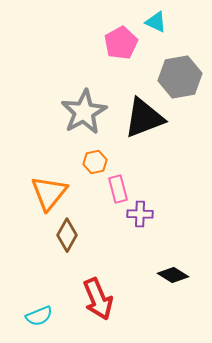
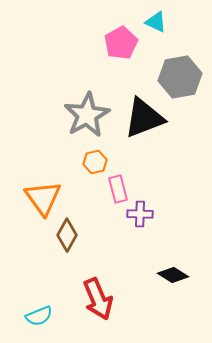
gray star: moved 3 px right, 3 px down
orange triangle: moved 6 px left, 5 px down; rotated 15 degrees counterclockwise
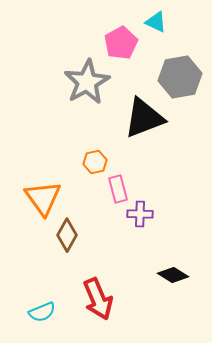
gray star: moved 33 px up
cyan semicircle: moved 3 px right, 4 px up
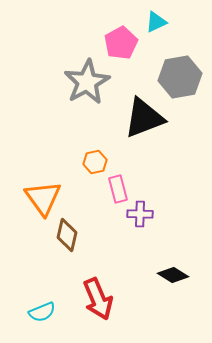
cyan triangle: rotated 50 degrees counterclockwise
brown diamond: rotated 16 degrees counterclockwise
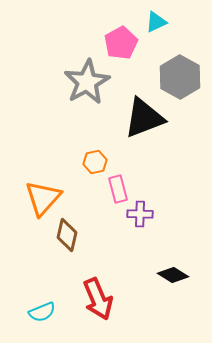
gray hexagon: rotated 21 degrees counterclockwise
orange triangle: rotated 18 degrees clockwise
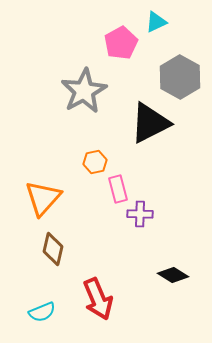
gray star: moved 3 px left, 9 px down
black triangle: moved 6 px right, 5 px down; rotated 6 degrees counterclockwise
brown diamond: moved 14 px left, 14 px down
